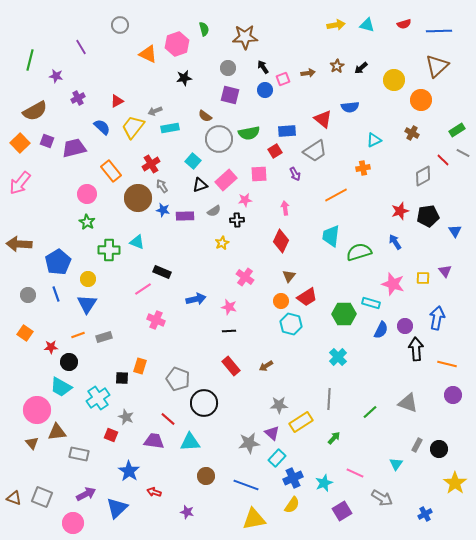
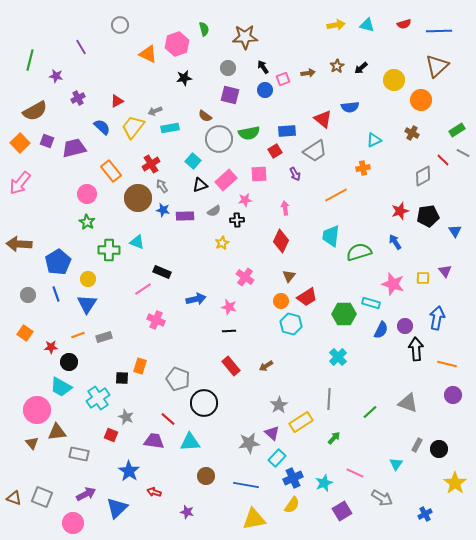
gray star at (279, 405): rotated 30 degrees counterclockwise
blue line at (246, 485): rotated 10 degrees counterclockwise
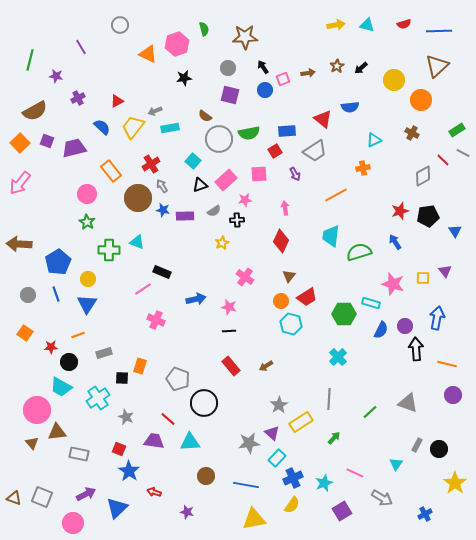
gray rectangle at (104, 337): moved 16 px down
red square at (111, 435): moved 8 px right, 14 px down
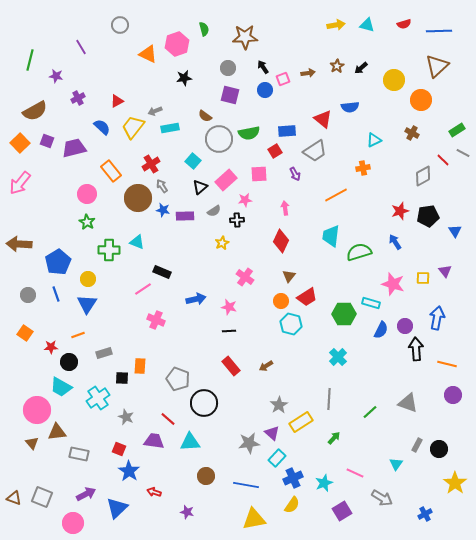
black triangle at (200, 185): moved 2 px down; rotated 21 degrees counterclockwise
orange rectangle at (140, 366): rotated 14 degrees counterclockwise
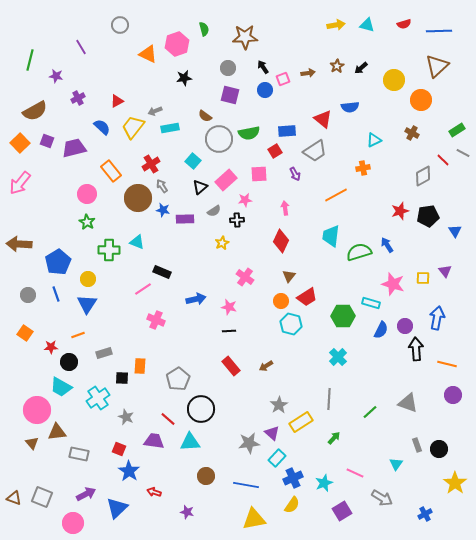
purple rectangle at (185, 216): moved 3 px down
blue arrow at (395, 242): moved 8 px left, 3 px down
green hexagon at (344, 314): moved 1 px left, 2 px down
gray pentagon at (178, 379): rotated 20 degrees clockwise
black circle at (204, 403): moved 3 px left, 6 px down
gray rectangle at (417, 445): rotated 48 degrees counterclockwise
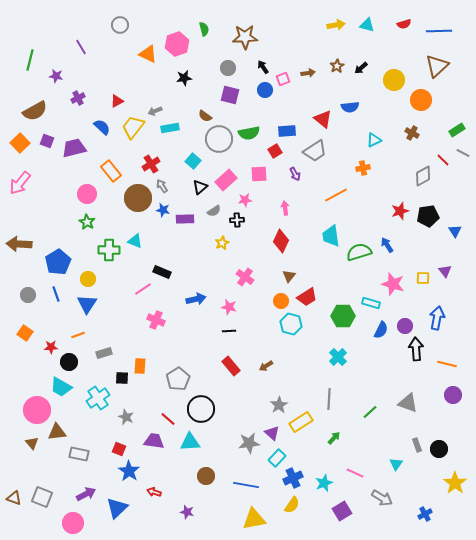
cyan trapezoid at (331, 236): rotated 15 degrees counterclockwise
cyan triangle at (137, 242): moved 2 px left, 1 px up
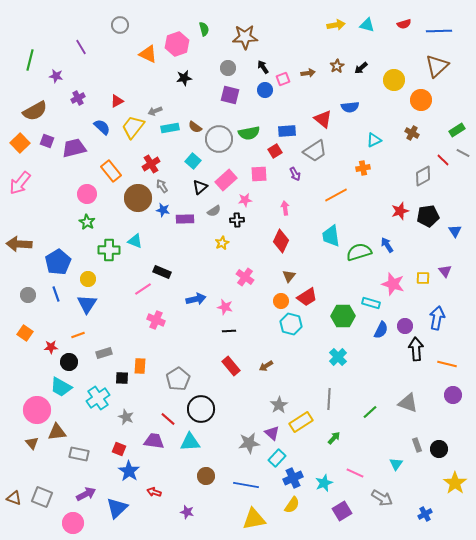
brown semicircle at (205, 116): moved 10 px left, 11 px down
pink star at (229, 307): moved 4 px left
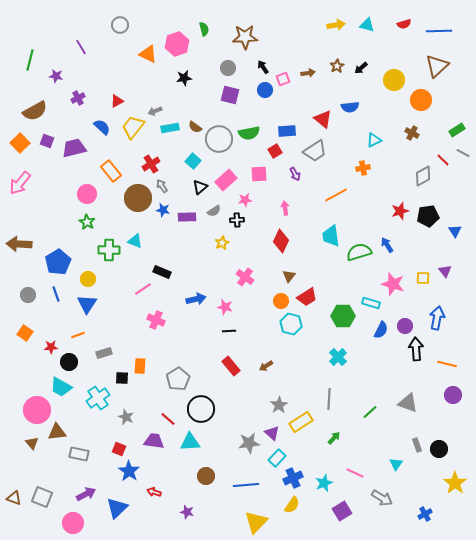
purple rectangle at (185, 219): moved 2 px right, 2 px up
blue line at (246, 485): rotated 15 degrees counterclockwise
yellow triangle at (254, 519): moved 2 px right, 3 px down; rotated 35 degrees counterclockwise
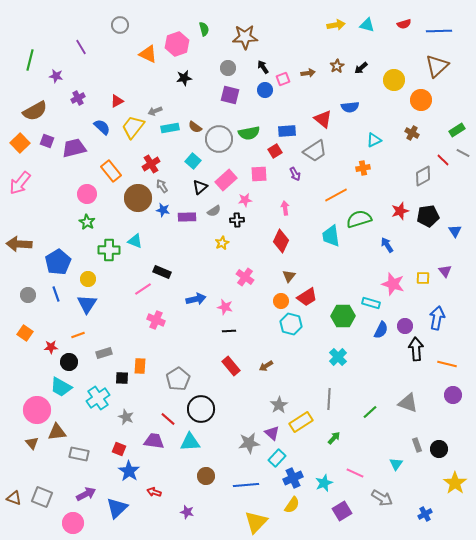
green semicircle at (359, 252): moved 33 px up
